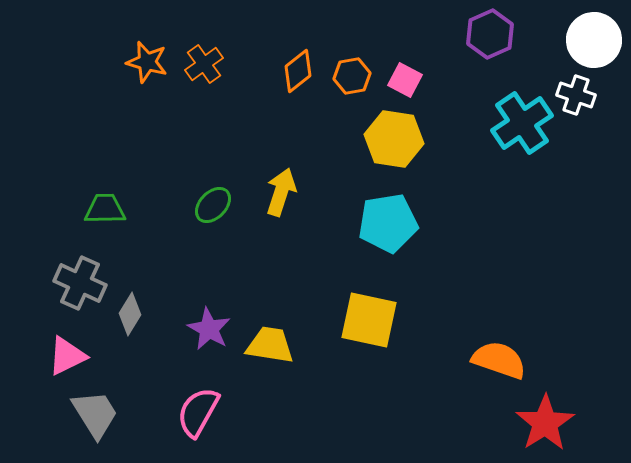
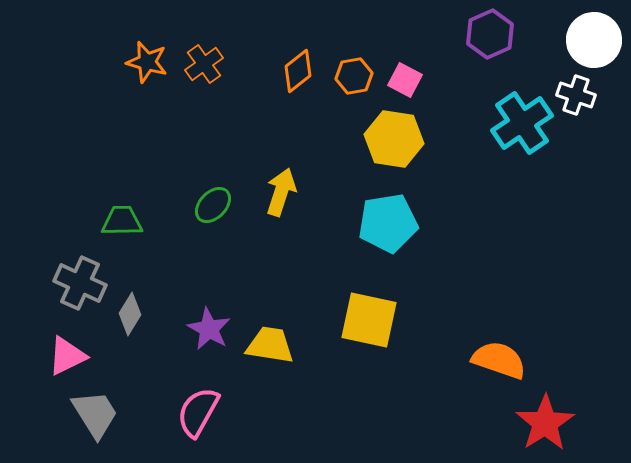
orange hexagon: moved 2 px right
green trapezoid: moved 17 px right, 12 px down
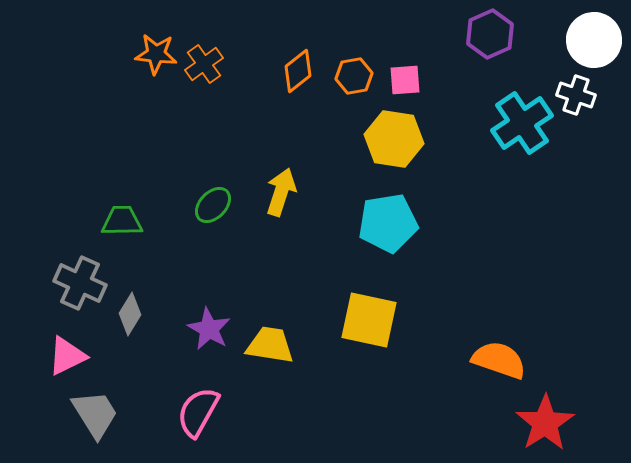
orange star: moved 9 px right, 8 px up; rotated 9 degrees counterclockwise
pink square: rotated 32 degrees counterclockwise
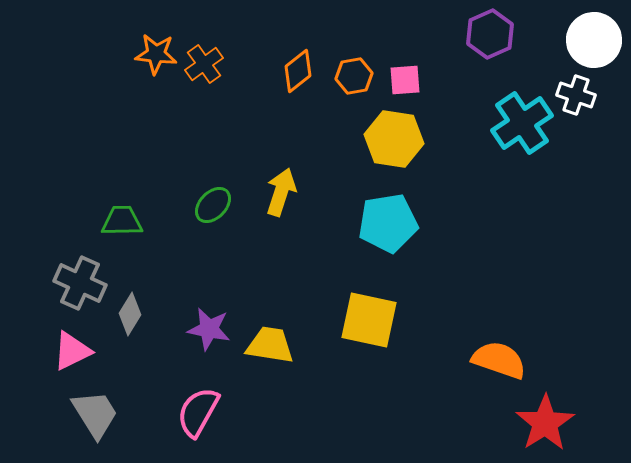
purple star: rotated 18 degrees counterclockwise
pink triangle: moved 5 px right, 5 px up
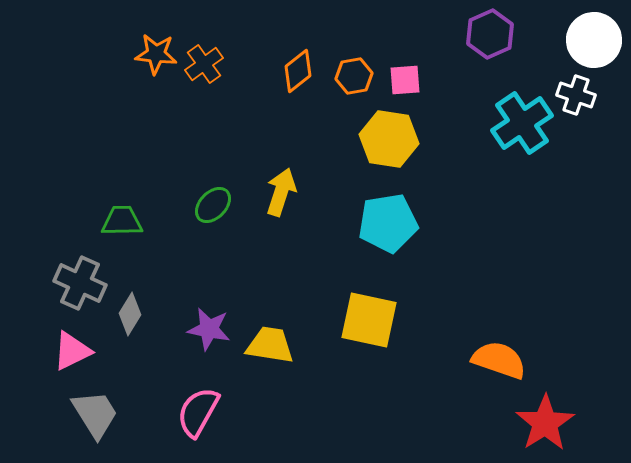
yellow hexagon: moved 5 px left
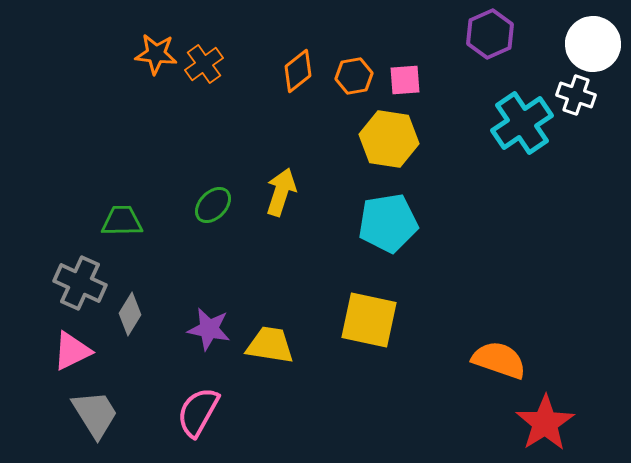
white circle: moved 1 px left, 4 px down
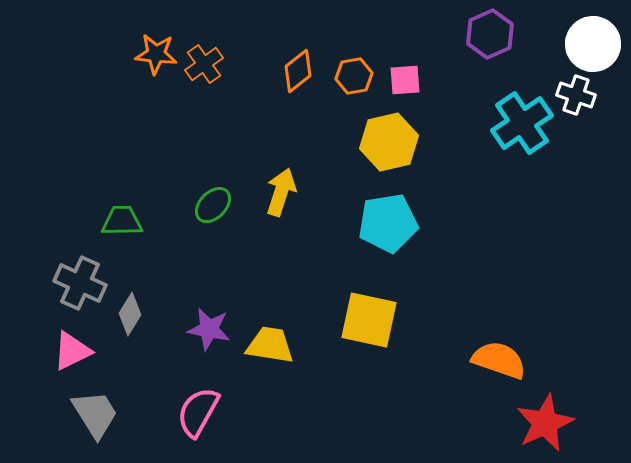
yellow hexagon: moved 3 px down; rotated 22 degrees counterclockwise
red star: rotated 8 degrees clockwise
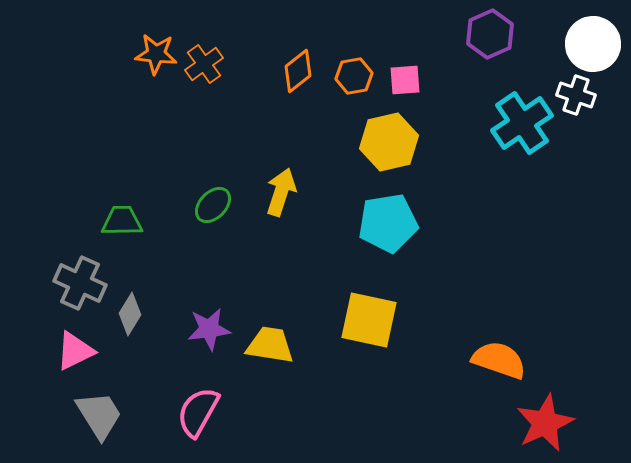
purple star: rotated 18 degrees counterclockwise
pink triangle: moved 3 px right
gray trapezoid: moved 4 px right, 1 px down
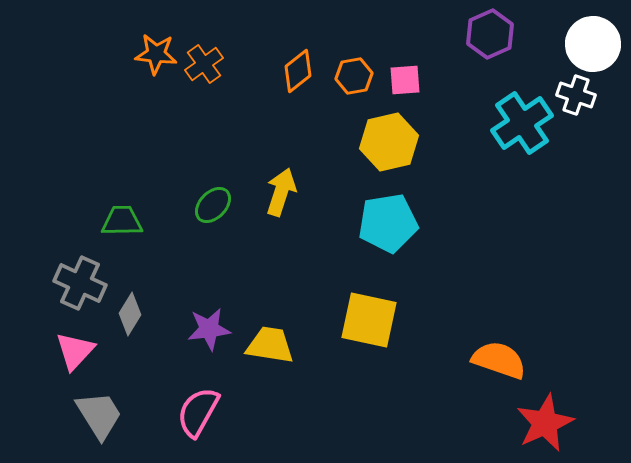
pink triangle: rotated 21 degrees counterclockwise
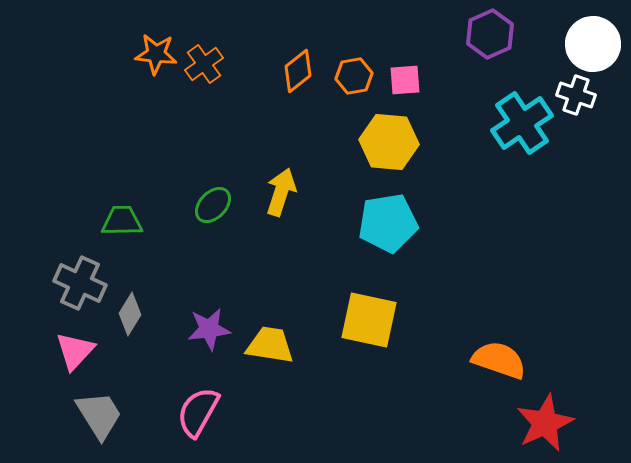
yellow hexagon: rotated 18 degrees clockwise
